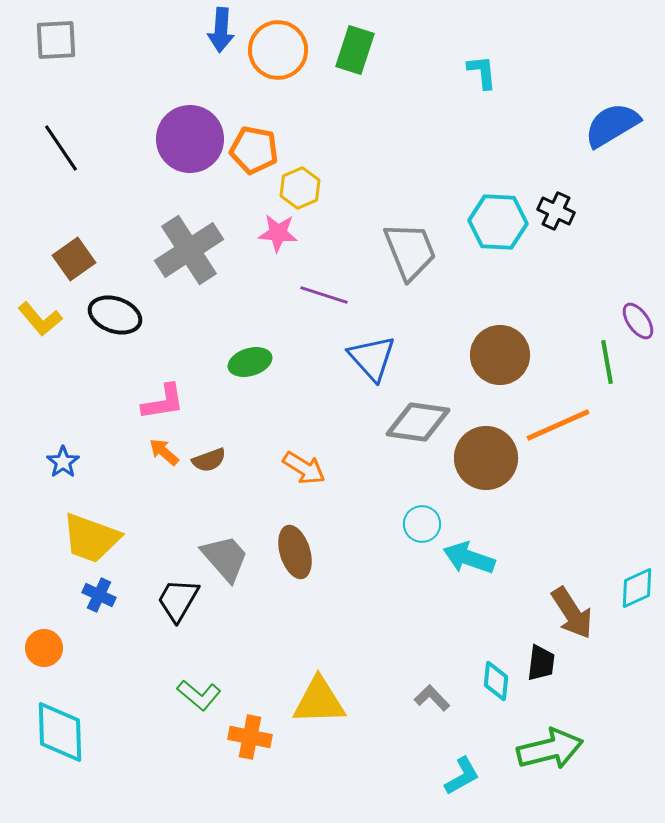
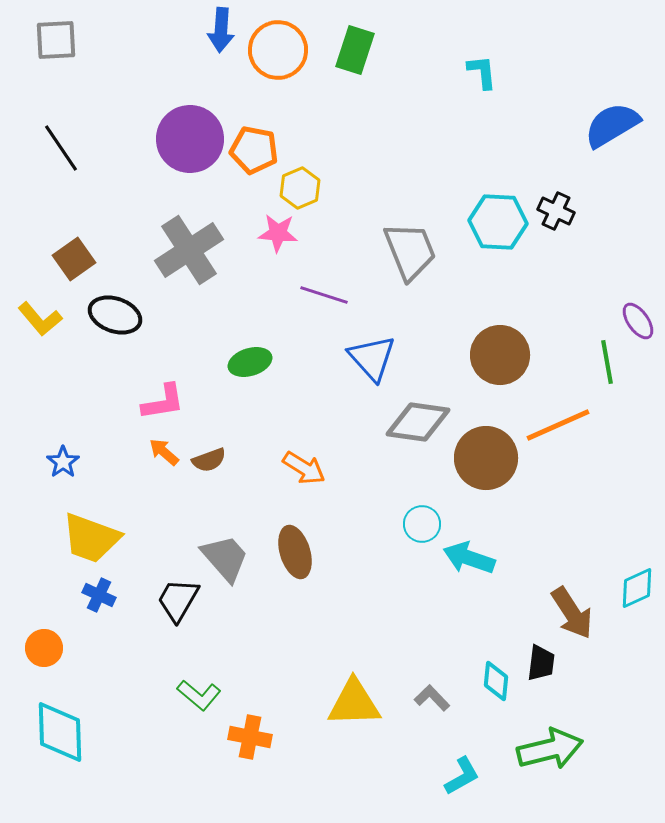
yellow triangle at (319, 701): moved 35 px right, 2 px down
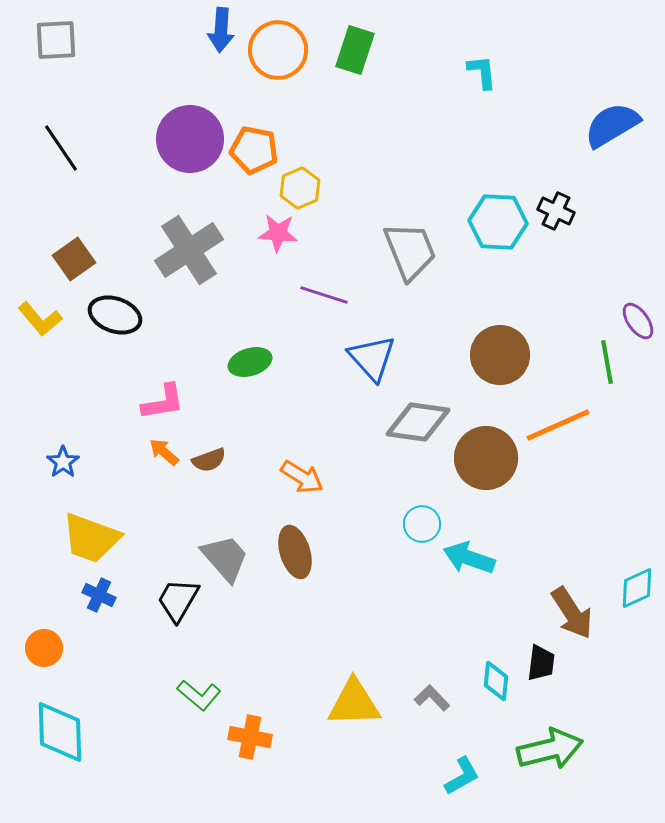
orange arrow at (304, 468): moved 2 px left, 9 px down
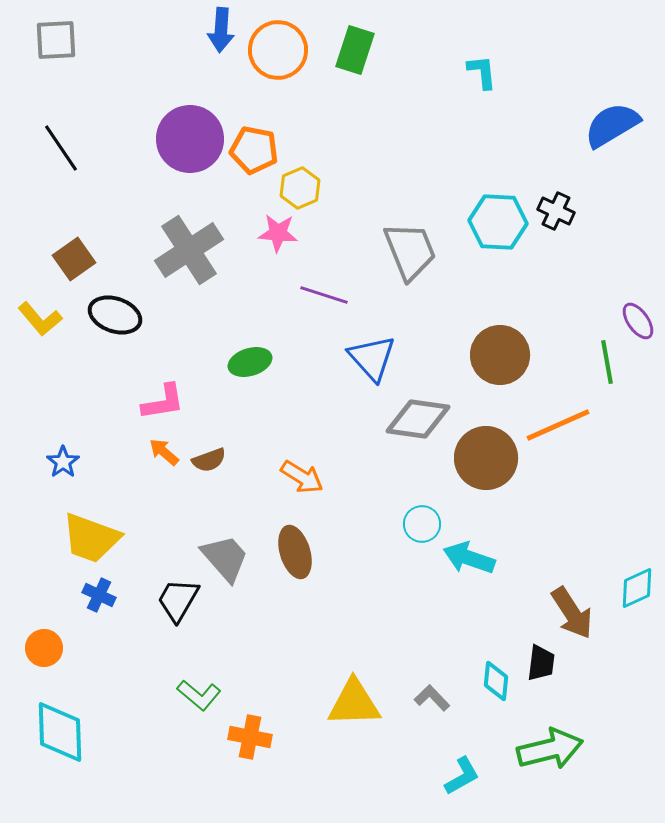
gray diamond at (418, 422): moved 3 px up
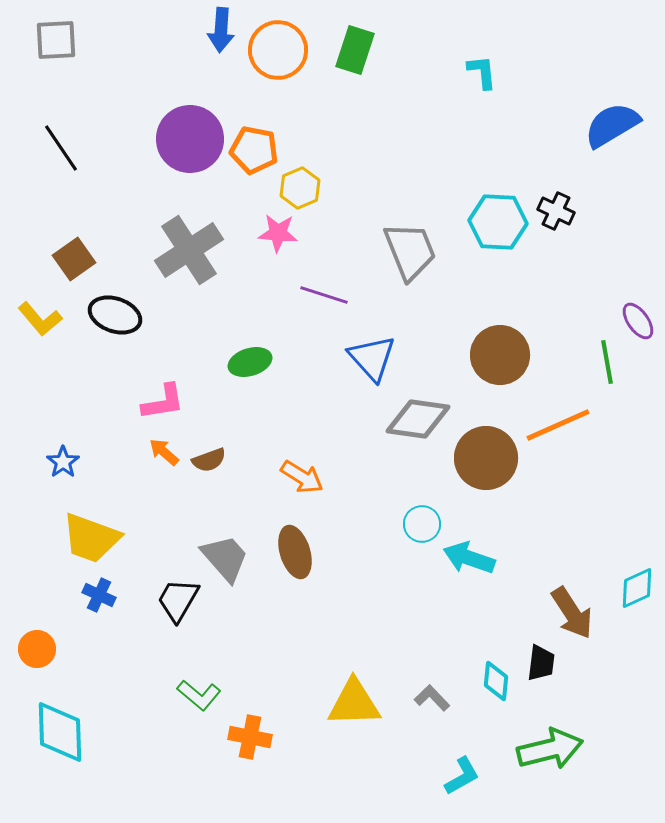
orange circle at (44, 648): moved 7 px left, 1 px down
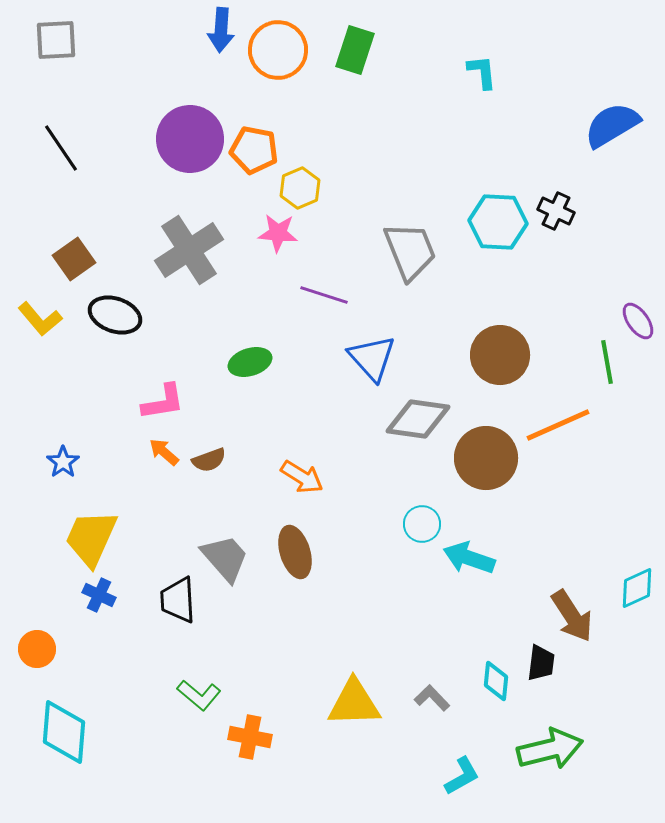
yellow trapezoid at (91, 538): rotated 94 degrees clockwise
black trapezoid at (178, 600): rotated 33 degrees counterclockwise
brown arrow at (572, 613): moved 3 px down
cyan diamond at (60, 732): moved 4 px right; rotated 6 degrees clockwise
